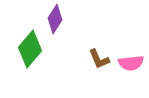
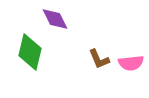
purple diamond: rotated 60 degrees counterclockwise
green diamond: moved 3 px down; rotated 27 degrees counterclockwise
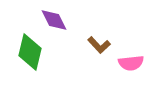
purple diamond: moved 1 px left, 1 px down
brown L-shape: moved 14 px up; rotated 20 degrees counterclockwise
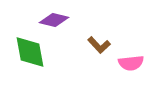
purple diamond: rotated 48 degrees counterclockwise
green diamond: rotated 24 degrees counterclockwise
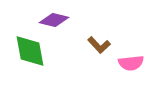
green diamond: moved 1 px up
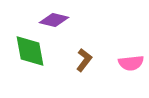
brown L-shape: moved 15 px left, 15 px down; rotated 100 degrees counterclockwise
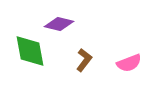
purple diamond: moved 5 px right, 4 px down
pink semicircle: moved 2 px left; rotated 15 degrees counterclockwise
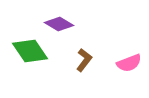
purple diamond: rotated 16 degrees clockwise
green diamond: rotated 24 degrees counterclockwise
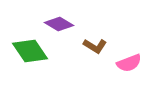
brown L-shape: moved 11 px right, 14 px up; rotated 85 degrees clockwise
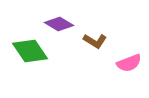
brown L-shape: moved 5 px up
